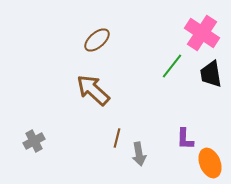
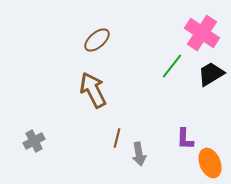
black trapezoid: rotated 68 degrees clockwise
brown arrow: rotated 21 degrees clockwise
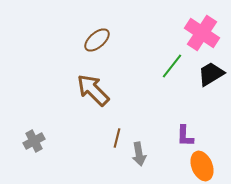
brown arrow: rotated 18 degrees counterclockwise
purple L-shape: moved 3 px up
orange ellipse: moved 8 px left, 3 px down
